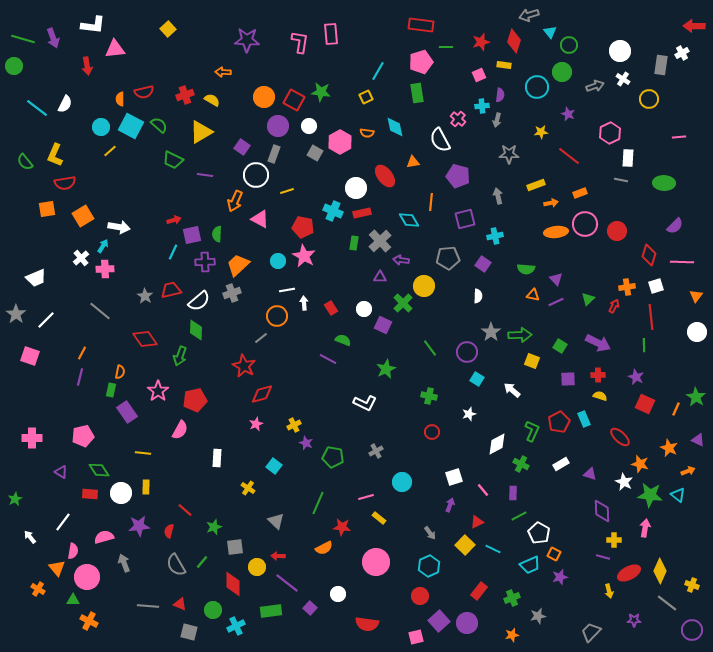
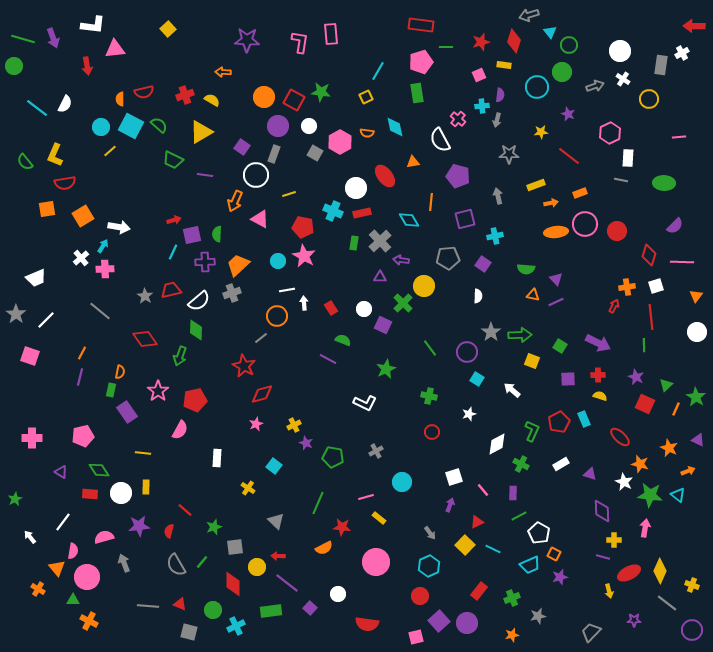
yellow line at (287, 191): moved 2 px right, 3 px down
green triangle at (588, 299): moved 78 px right, 86 px down
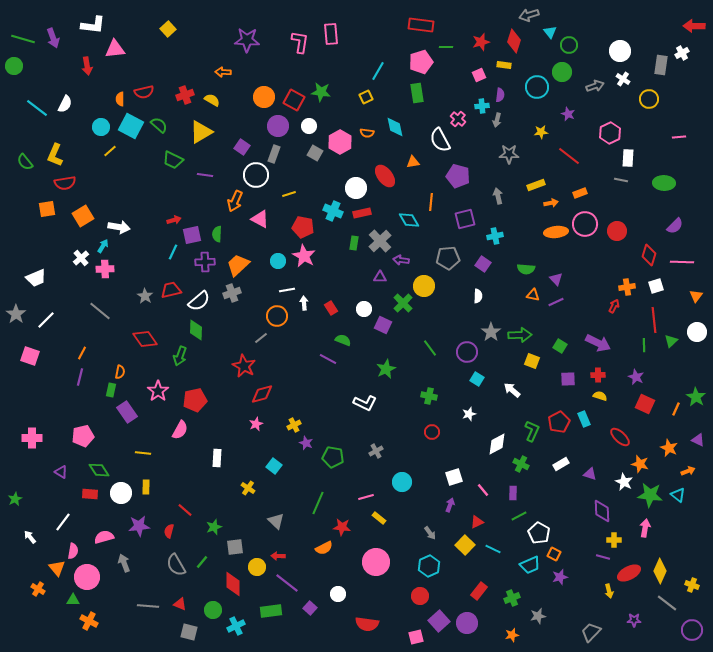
red line at (651, 317): moved 3 px right, 3 px down
green triangle at (666, 385): moved 5 px right, 44 px up
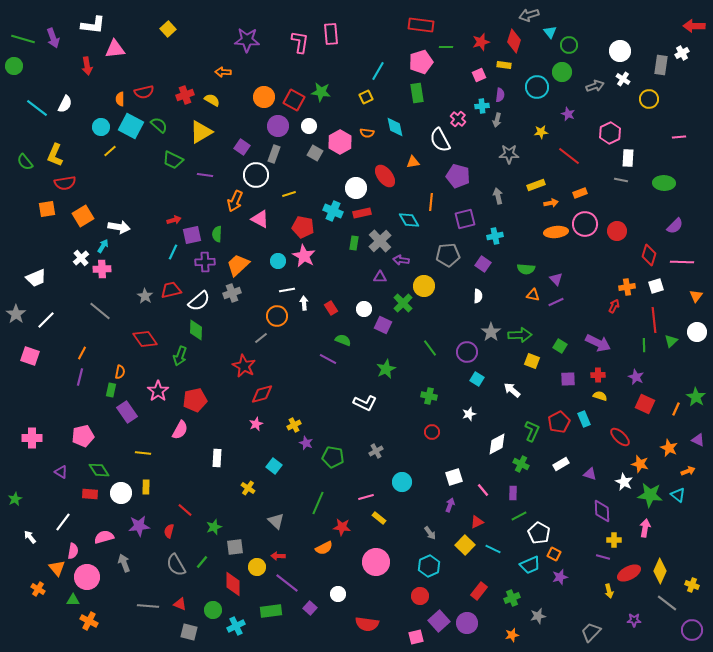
gray pentagon at (448, 258): moved 3 px up
pink cross at (105, 269): moved 3 px left
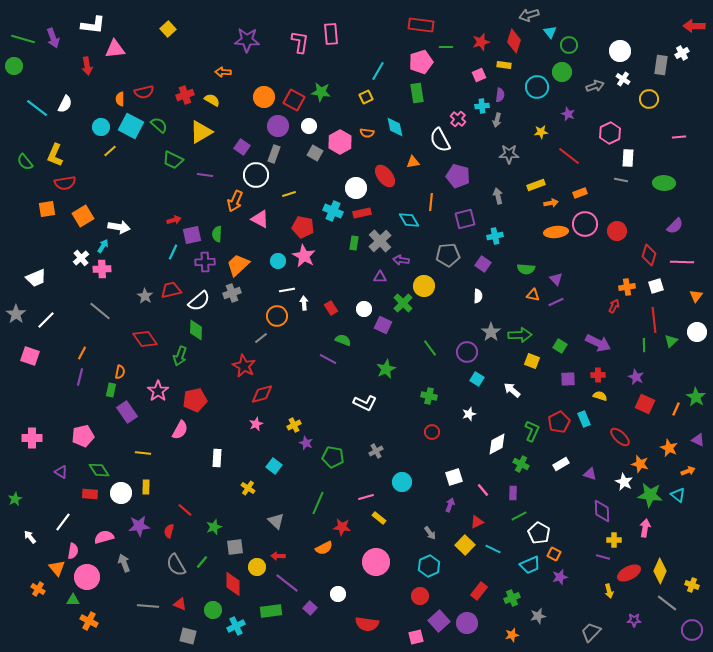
gray square at (189, 632): moved 1 px left, 4 px down
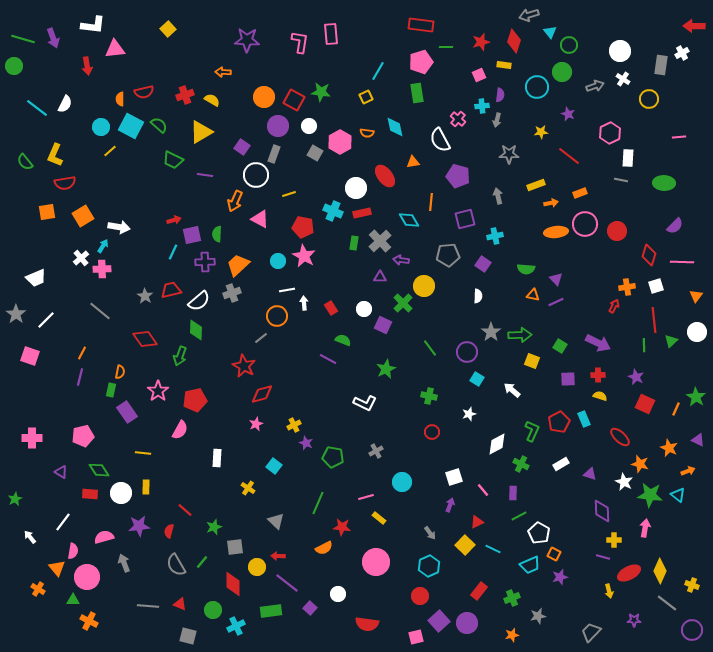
orange square at (47, 209): moved 3 px down
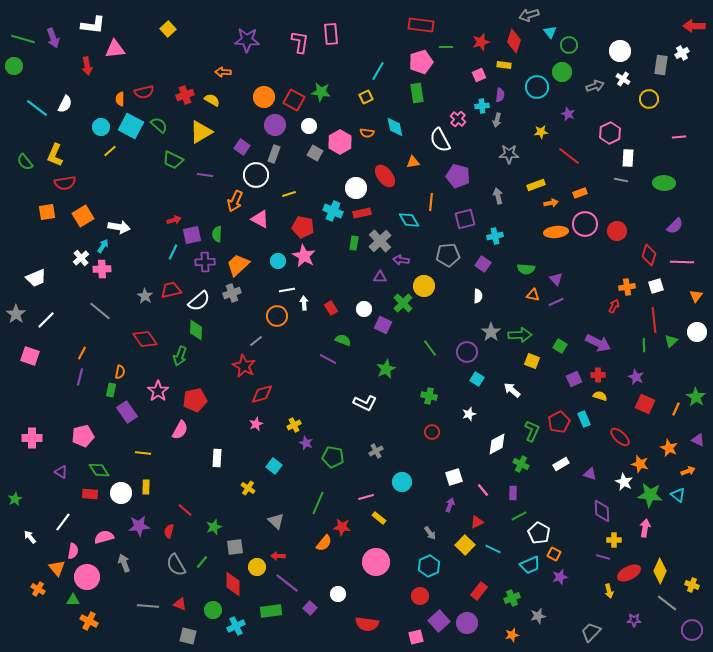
purple circle at (278, 126): moved 3 px left, 1 px up
gray line at (261, 338): moved 5 px left, 3 px down
purple square at (568, 379): moved 6 px right; rotated 21 degrees counterclockwise
orange semicircle at (324, 548): moved 5 px up; rotated 24 degrees counterclockwise
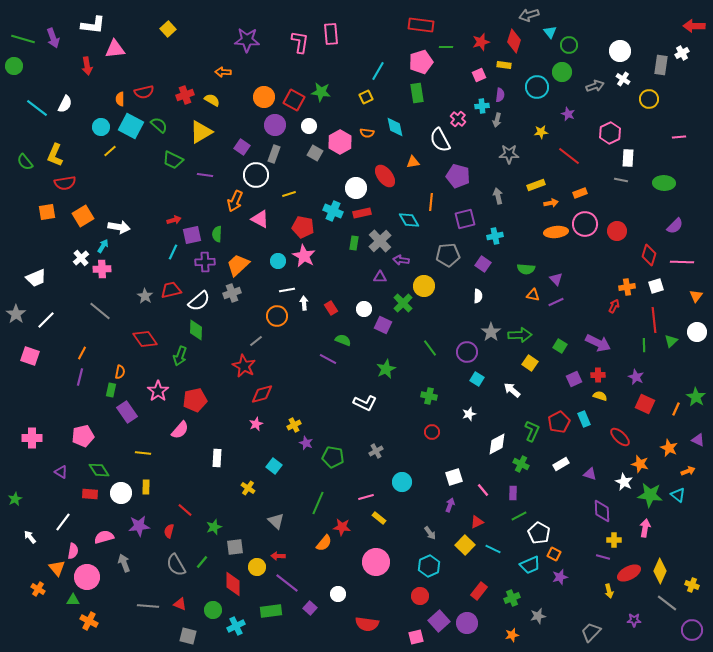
yellow square at (532, 361): moved 2 px left, 2 px down; rotated 14 degrees clockwise
pink semicircle at (180, 430): rotated 12 degrees clockwise
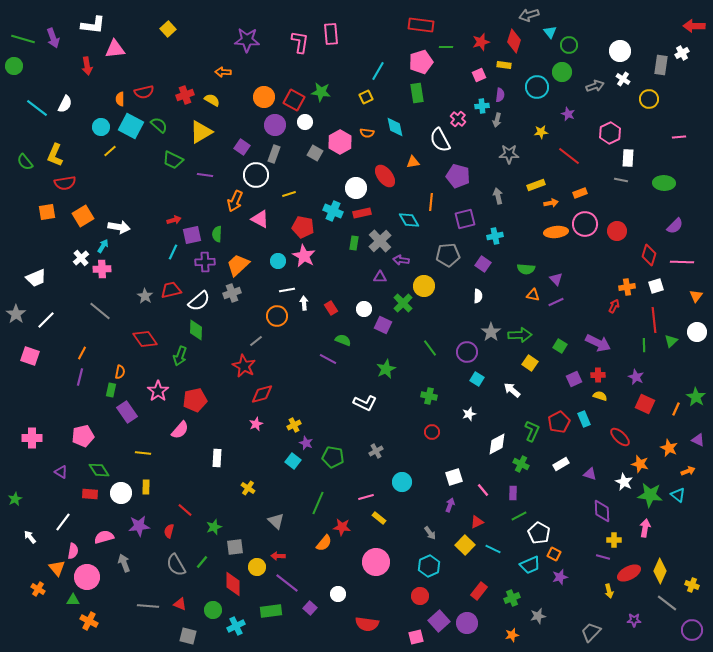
white circle at (309, 126): moved 4 px left, 4 px up
cyan square at (274, 466): moved 19 px right, 5 px up
